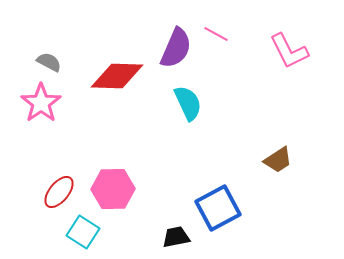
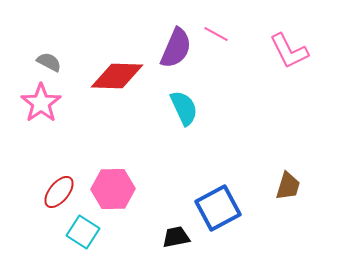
cyan semicircle: moved 4 px left, 5 px down
brown trapezoid: moved 10 px right, 26 px down; rotated 40 degrees counterclockwise
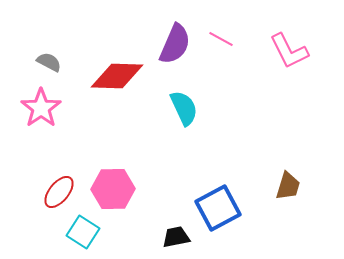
pink line: moved 5 px right, 5 px down
purple semicircle: moved 1 px left, 4 px up
pink star: moved 5 px down
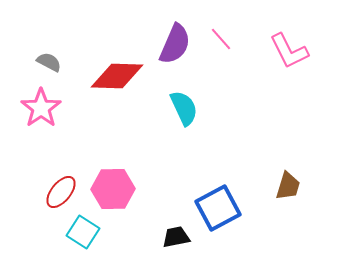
pink line: rotated 20 degrees clockwise
red ellipse: moved 2 px right
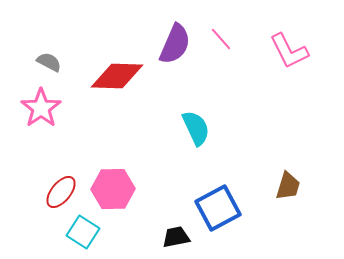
cyan semicircle: moved 12 px right, 20 px down
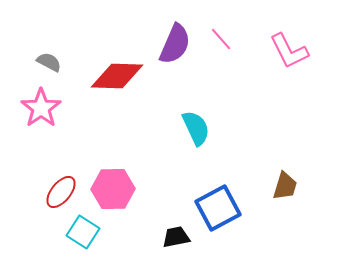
brown trapezoid: moved 3 px left
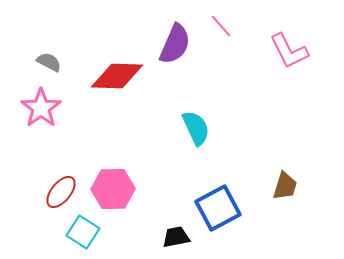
pink line: moved 13 px up
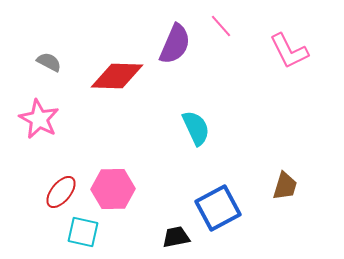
pink star: moved 2 px left, 11 px down; rotated 9 degrees counterclockwise
cyan square: rotated 20 degrees counterclockwise
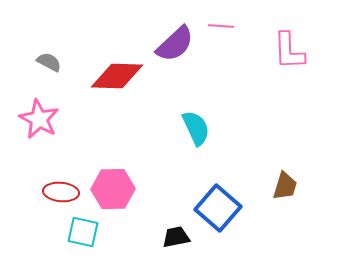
pink line: rotated 45 degrees counterclockwise
purple semicircle: rotated 24 degrees clockwise
pink L-shape: rotated 24 degrees clockwise
red ellipse: rotated 56 degrees clockwise
blue square: rotated 21 degrees counterclockwise
